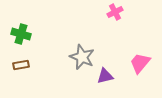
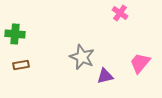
pink cross: moved 5 px right, 1 px down; rotated 28 degrees counterclockwise
green cross: moved 6 px left; rotated 12 degrees counterclockwise
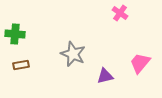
gray star: moved 9 px left, 3 px up
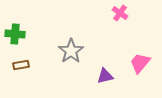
gray star: moved 2 px left, 3 px up; rotated 15 degrees clockwise
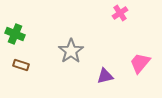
pink cross: rotated 21 degrees clockwise
green cross: rotated 18 degrees clockwise
brown rectangle: rotated 28 degrees clockwise
